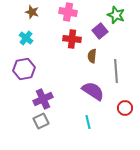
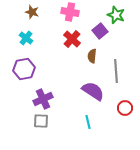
pink cross: moved 2 px right
red cross: rotated 36 degrees clockwise
gray square: rotated 28 degrees clockwise
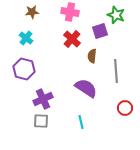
brown star: rotated 24 degrees counterclockwise
purple square: rotated 21 degrees clockwise
purple hexagon: rotated 25 degrees clockwise
purple semicircle: moved 7 px left, 3 px up
cyan line: moved 7 px left
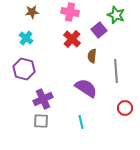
purple square: moved 1 px left, 1 px up; rotated 21 degrees counterclockwise
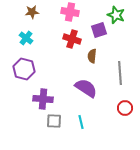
purple square: rotated 21 degrees clockwise
red cross: rotated 24 degrees counterclockwise
gray line: moved 4 px right, 2 px down
purple cross: rotated 30 degrees clockwise
gray square: moved 13 px right
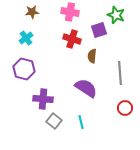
cyan cross: rotated 16 degrees clockwise
gray square: rotated 35 degrees clockwise
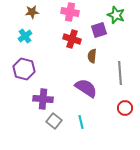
cyan cross: moved 1 px left, 2 px up
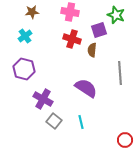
brown semicircle: moved 6 px up
purple cross: rotated 24 degrees clockwise
red circle: moved 32 px down
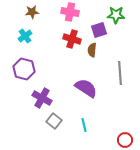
green star: rotated 18 degrees counterclockwise
purple cross: moved 1 px left, 1 px up
cyan line: moved 3 px right, 3 px down
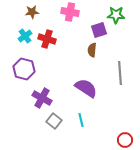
red cross: moved 25 px left
cyan line: moved 3 px left, 5 px up
